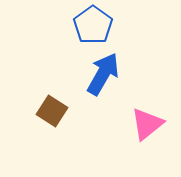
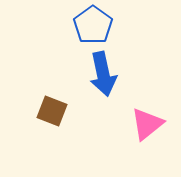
blue arrow: rotated 138 degrees clockwise
brown square: rotated 12 degrees counterclockwise
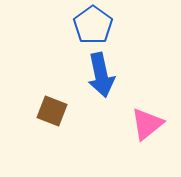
blue arrow: moved 2 px left, 1 px down
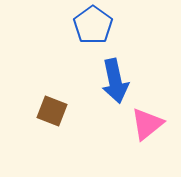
blue arrow: moved 14 px right, 6 px down
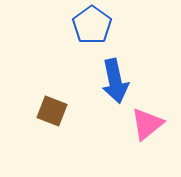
blue pentagon: moved 1 px left
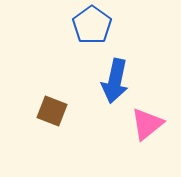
blue arrow: rotated 24 degrees clockwise
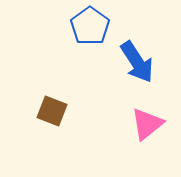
blue pentagon: moved 2 px left, 1 px down
blue arrow: moved 22 px right, 19 px up; rotated 45 degrees counterclockwise
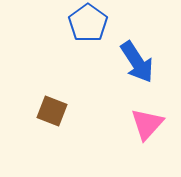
blue pentagon: moved 2 px left, 3 px up
pink triangle: rotated 9 degrees counterclockwise
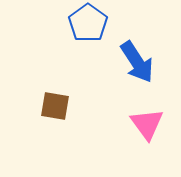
brown square: moved 3 px right, 5 px up; rotated 12 degrees counterclockwise
pink triangle: rotated 18 degrees counterclockwise
